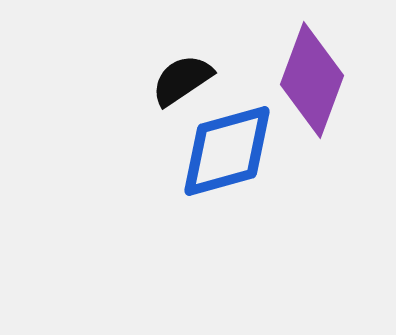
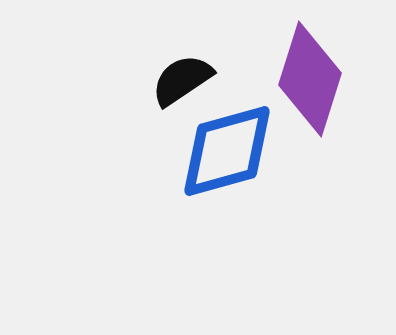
purple diamond: moved 2 px left, 1 px up; rotated 3 degrees counterclockwise
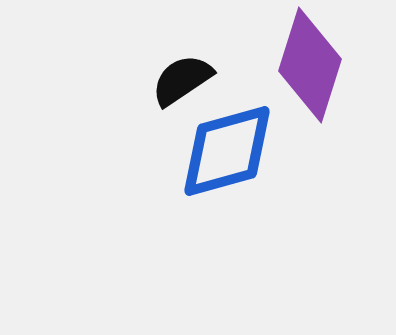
purple diamond: moved 14 px up
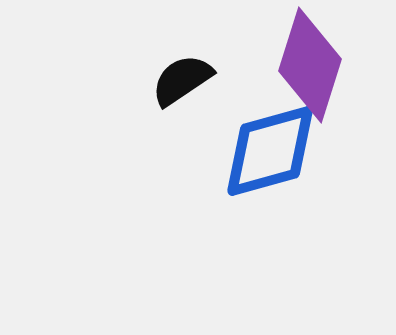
blue diamond: moved 43 px right
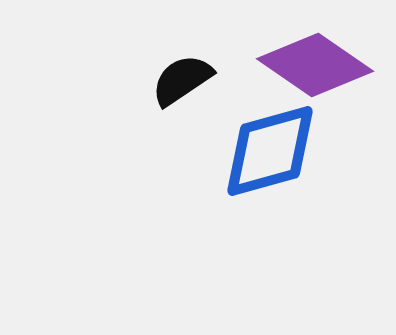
purple diamond: moved 5 px right; rotated 73 degrees counterclockwise
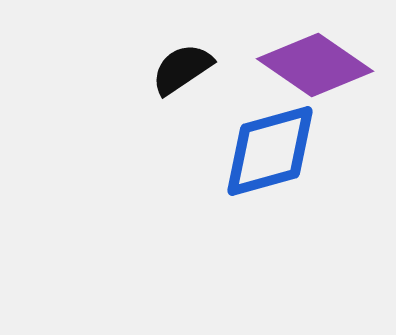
black semicircle: moved 11 px up
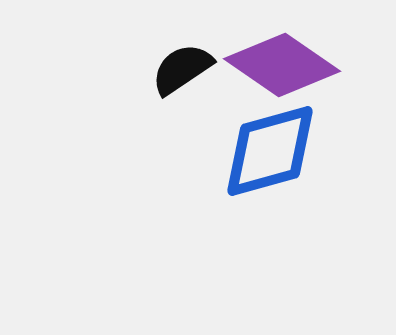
purple diamond: moved 33 px left
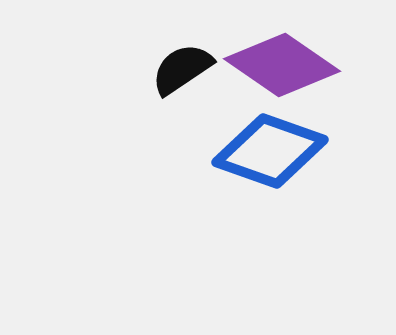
blue diamond: rotated 35 degrees clockwise
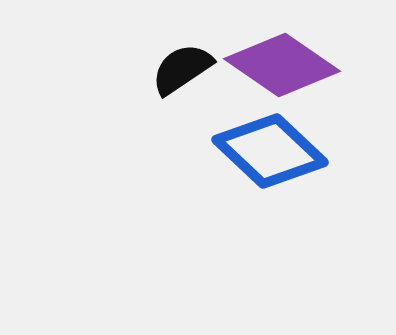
blue diamond: rotated 24 degrees clockwise
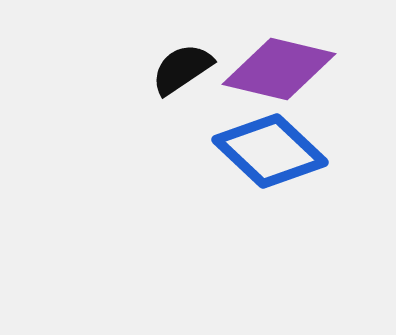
purple diamond: moved 3 px left, 4 px down; rotated 21 degrees counterclockwise
